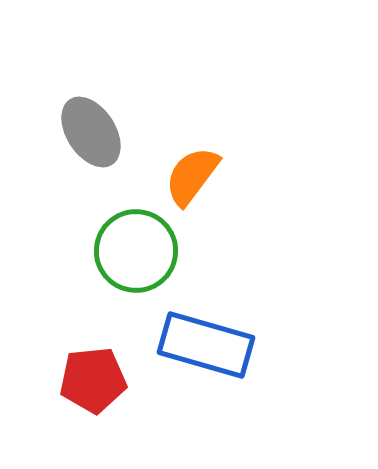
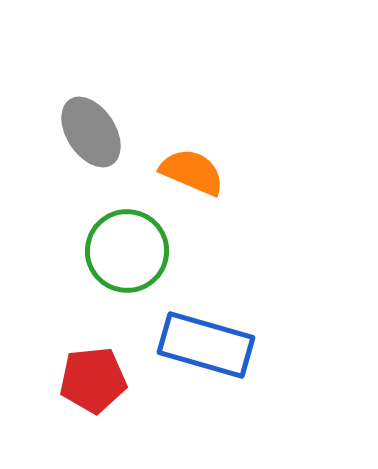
orange semicircle: moved 4 px up; rotated 76 degrees clockwise
green circle: moved 9 px left
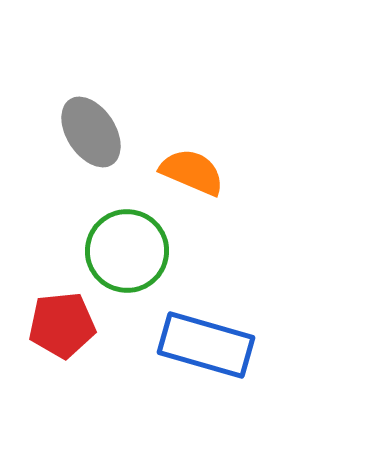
red pentagon: moved 31 px left, 55 px up
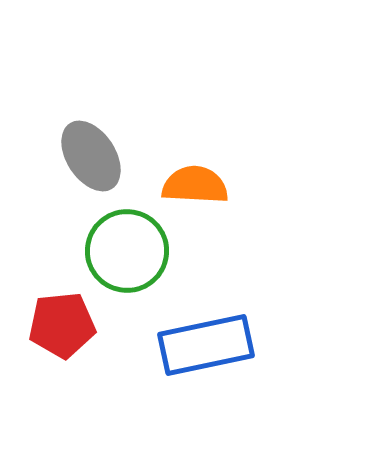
gray ellipse: moved 24 px down
orange semicircle: moved 3 px right, 13 px down; rotated 20 degrees counterclockwise
blue rectangle: rotated 28 degrees counterclockwise
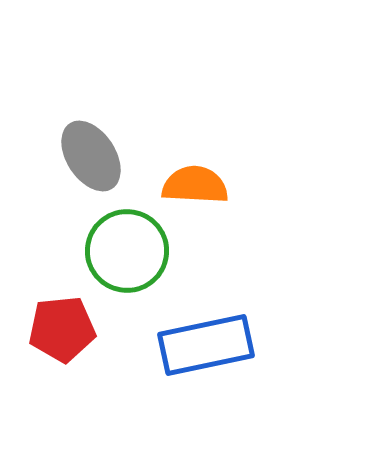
red pentagon: moved 4 px down
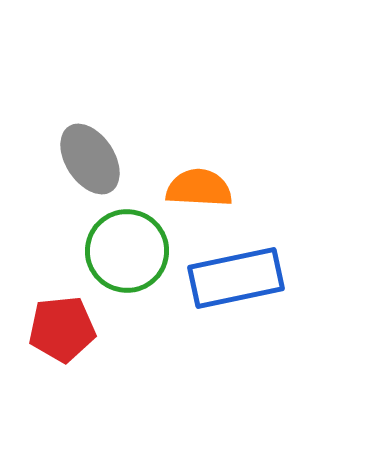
gray ellipse: moved 1 px left, 3 px down
orange semicircle: moved 4 px right, 3 px down
blue rectangle: moved 30 px right, 67 px up
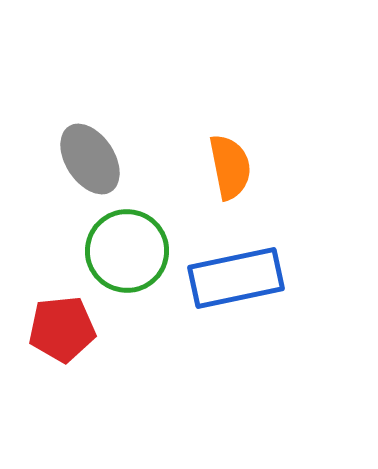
orange semicircle: moved 31 px right, 21 px up; rotated 76 degrees clockwise
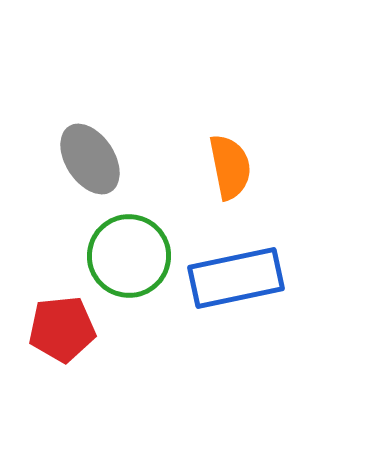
green circle: moved 2 px right, 5 px down
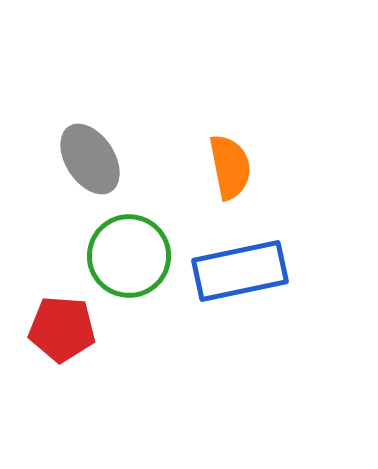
blue rectangle: moved 4 px right, 7 px up
red pentagon: rotated 10 degrees clockwise
